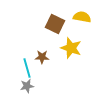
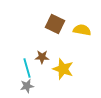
yellow semicircle: moved 13 px down
yellow star: moved 8 px left, 21 px down
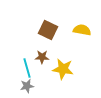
brown square: moved 7 px left, 6 px down
yellow star: rotated 10 degrees counterclockwise
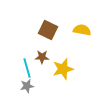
yellow star: rotated 25 degrees counterclockwise
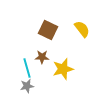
yellow semicircle: moved 1 px up; rotated 42 degrees clockwise
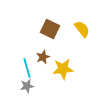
brown square: moved 2 px right, 1 px up
brown star: moved 1 px right; rotated 24 degrees counterclockwise
yellow star: rotated 10 degrees clockwise
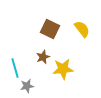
cyan line: moved 12 px left
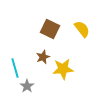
gray star: rotated 24 degrees counterclockwise
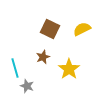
yellow semicircle: rotated 78 degrees counterclockwise
yellow star: moved 6 px right; rotated 30 degrees counterclockwise
gray star: rotated 16 degrees counterclockwise
